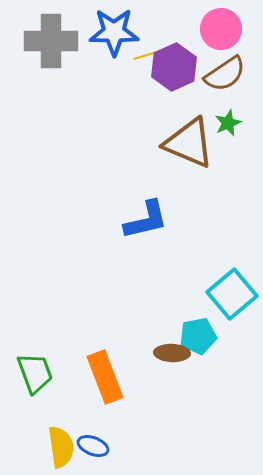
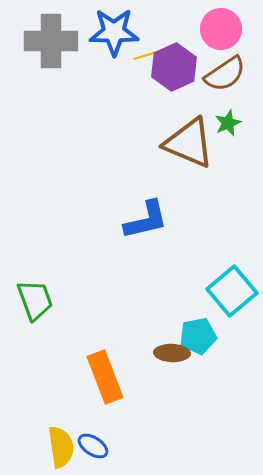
cyan square: moved 3 px up
green trapezoid: moved 73 px up
blue ellipse: rotated 12 degrees clockwise
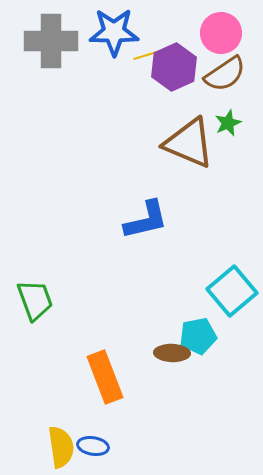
pink circle: moved 4 px down
blue ellipse: rotated 24 degrees counterclockwise
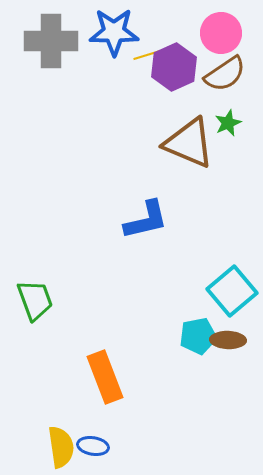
brown ellipse: moved 56 px right, 13 px up
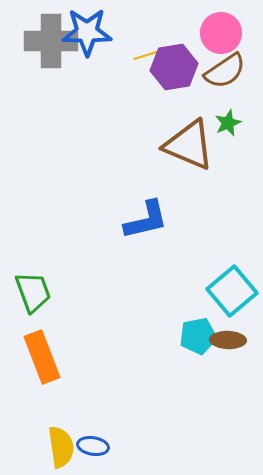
blue star: moved 27 px left
purple hexagon: rotated 15 degrees clockwise
brown semicircle: moved 3 px up
brown triangle: moved 2 px down
green trapezoid: moved 2 px left, 8 px up
orange rectangle: moved 63 px left, 20 px up
